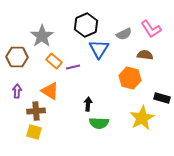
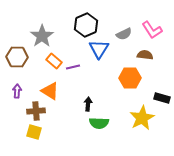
pink L-shape: moved 1 px right, 1 px down
orange hexagon: rotated 15 degrees counterclockwise
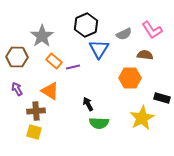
purple arrow: moved 2 px up; rotated 32 degrees counterclockwise
black arrow: rotated 32 degrees counterclockwise
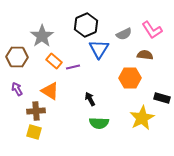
black arrow: moved 2 px right, 5 px up
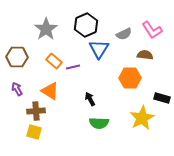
gray star: moved 4 px right, 7 px up
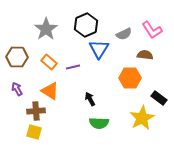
orange rectangle: moved 5 px left, 1 px down
black rectangle: moved 3 px left; rotated 21 degrees clockwise
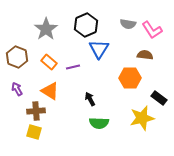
gray semicircle: moved 4 px right, 10 px up; rotated 35 degrees clockwise
brown hexagon: rotated 20 degrees clockwise
yellow star: rotated 15 degrees clockwise
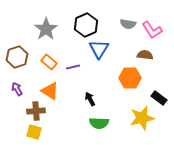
brown hexagon: rotated 20 degrees clockwise
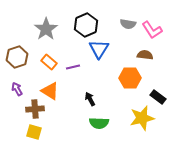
black rectangle: moved 1 px left, 1 px up
brown cross: moved 1 px left, 2 px up
